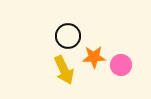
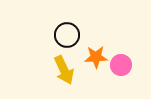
black circle: moved 1 px left, 1 px up
orange star: moved 2 px right
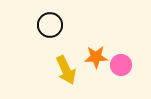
black circle: moved 17 px left, 10 px up
yellow arrow: moved 2 px right
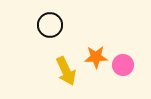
pink circle: moved 2 px right
yellow arrow: moved 1 px down
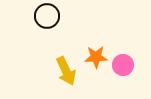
black circle: moved 3 px left, 9 px up
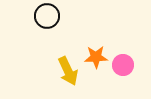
yellow arrow: moved 2 px right
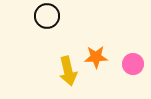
pink circle: moved 10 px right, 1 px up
yellow arrow: rotated 12 degrees clockwise
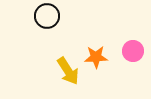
pink circle: moved 13 px up
yellow arrow: rotated 20 degrees counterclockwise
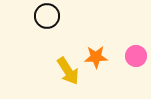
pink circle: moved 3 px right, 5 px down
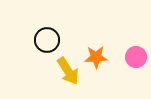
black circle: moved 24 px down
pink circle: moved 1 px down
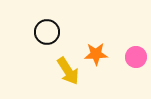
black circle: moved 8 px up
orange star: moved 3 px up
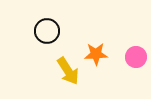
black circle: moved 1 px up
